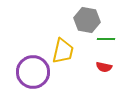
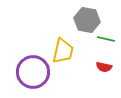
green line: rotated 12 degrees clockwise
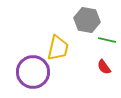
green line: moved 1 px right, 1 px down
yellow trapezoid: moved 5 px left, 3 px up
red semicircle: rotated 42 degrees clockwise
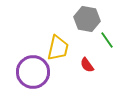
gray hexagon: moved 1 px up
green line: rotated 42 degrees clockwise
red semicircle: moved 17 px left, 2 px up
